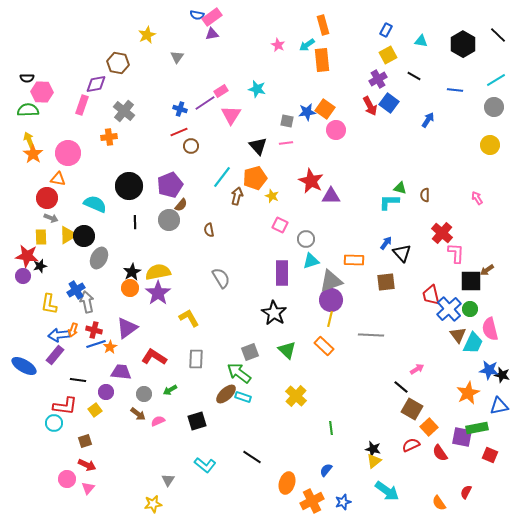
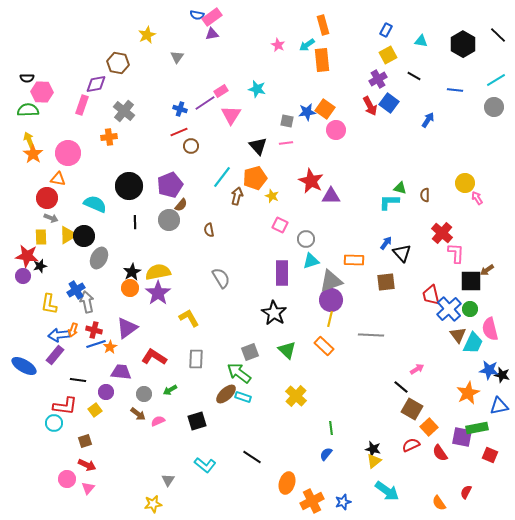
yellow circle at (490, 145): moved 25 px left, 38 px down
blue semicircle at (326, 470): moved 16 px up
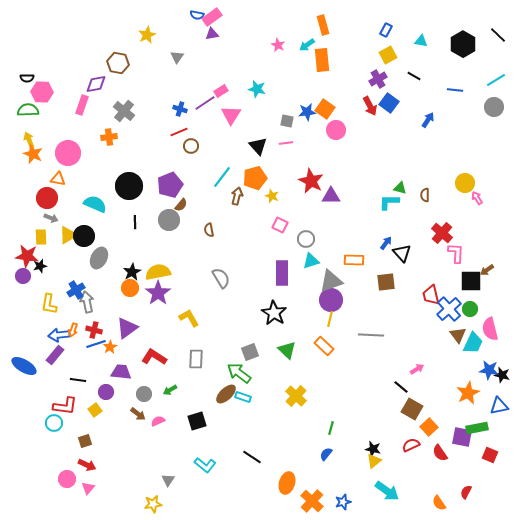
orange star at (33, 154): rotated 12 degrees counterclockwise
green line at (331, 428): rotated 24 degrees clockwise
orange cross at (312, 501): rotated 20 degrees counterclockwise
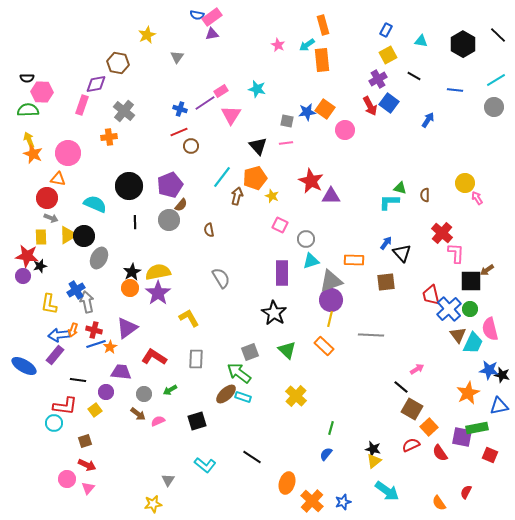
pink circle at (336, 130): moved 9 px right
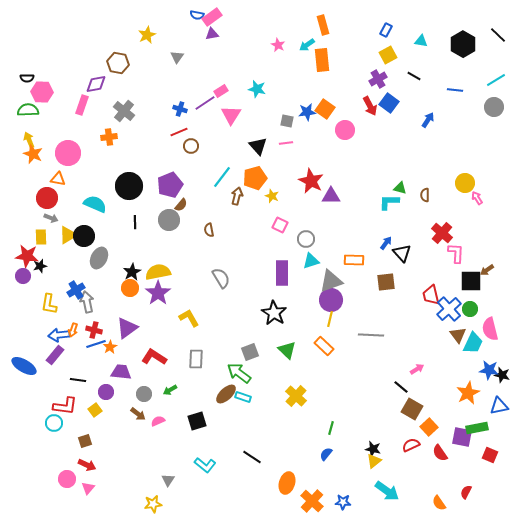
blue star at (343, 502): rotated 21 degrees clockwise
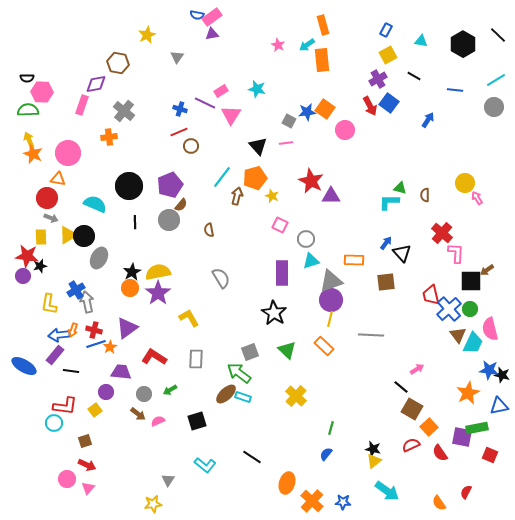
purple line at (205, 103): rotated 60 degrees clockwise
gray square at (287, 121): moved 2 px right; rotated 16 degrees clockwise
black line at (78, 380): moved 7 px left, 9 px up
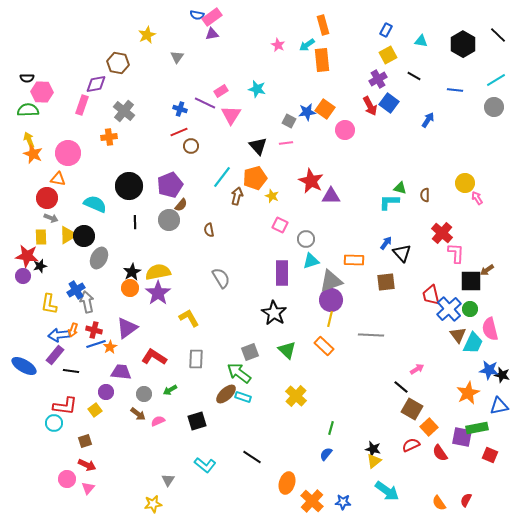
red semicircle at (466, 492): moved 8 px down
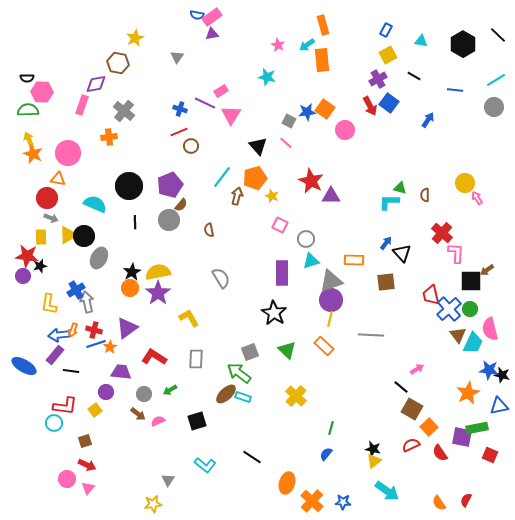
yellow star at (147, 35): moved 12 px left, 3 px down
cyan star at (257, 89): moved 10 px right, 12 px up
pink line at (286, 143): rotated 48 degrees clockwise
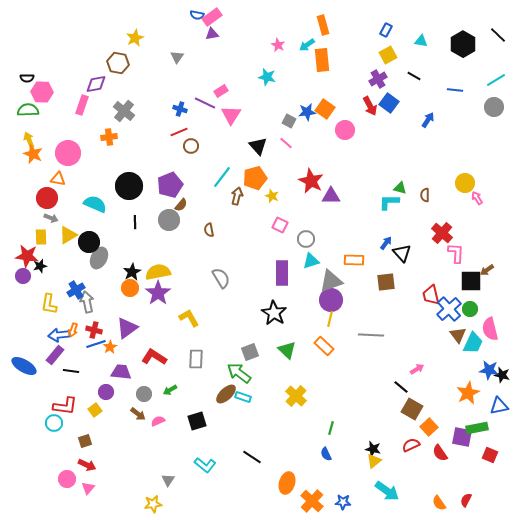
black circle at (84, 236): moved 5 px right, 6 px down
blue semicircle at (326, 454): rotated 64 degrees counterclockwise
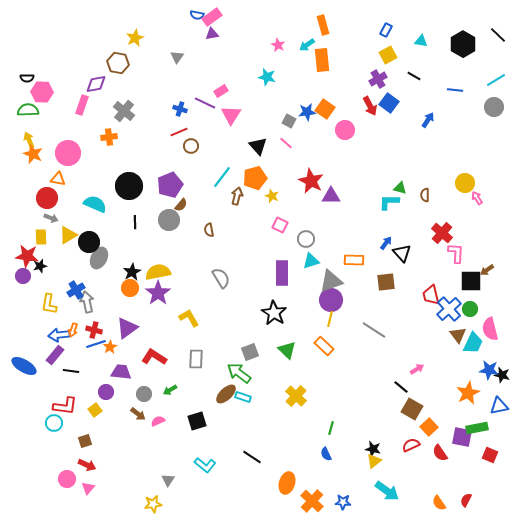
gray line at (371, 335): moved 3 px right, 5 px up; rotated 30 degrees clockwise
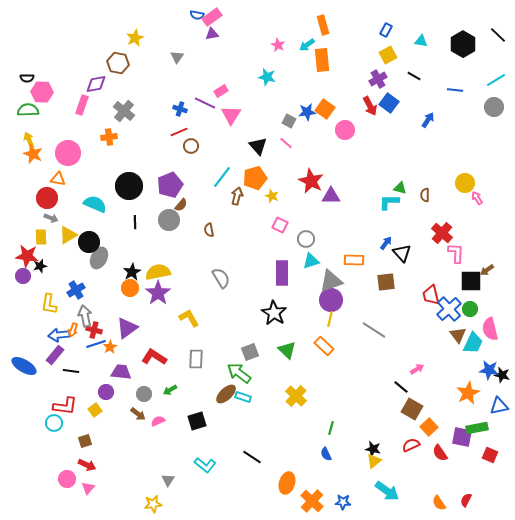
gray arrow at (87, 302): moved 2 px left, 14 px down
